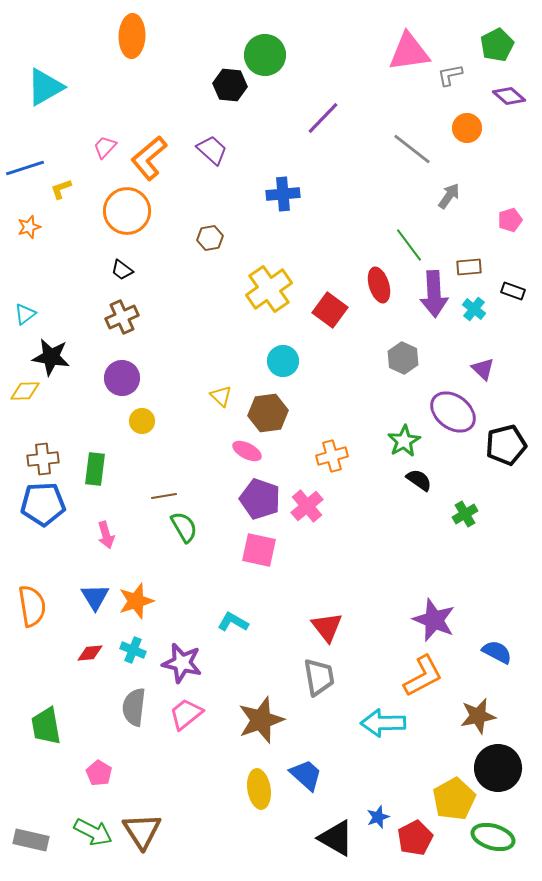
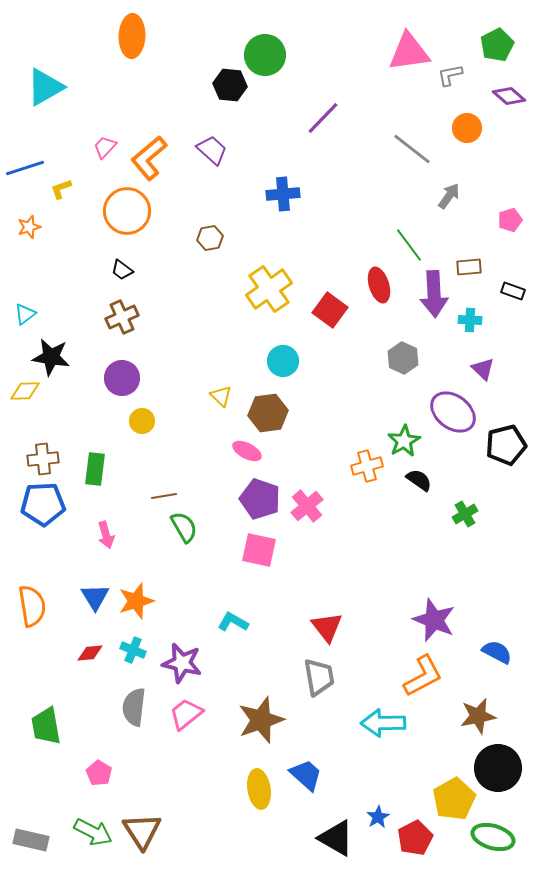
cyan cross at (474, 309): moved 4 px left, 11 px down; rotated 35 degrees counterclockwise
orange cross at (332, 456): moved 35 px right, 10 px down
blue star at (378, 817): rotated 10 degrees counterclockwise
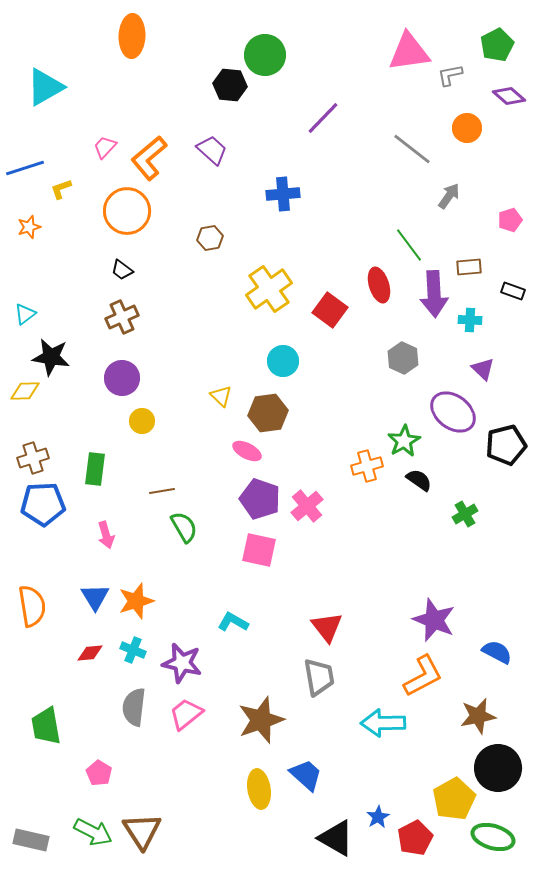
brown cross at (43, 459): moved 10 px left, 1 px up; rotated 12 degrees counterclockwise
brown line at (164, 496): moved 2 px left, 5 px up
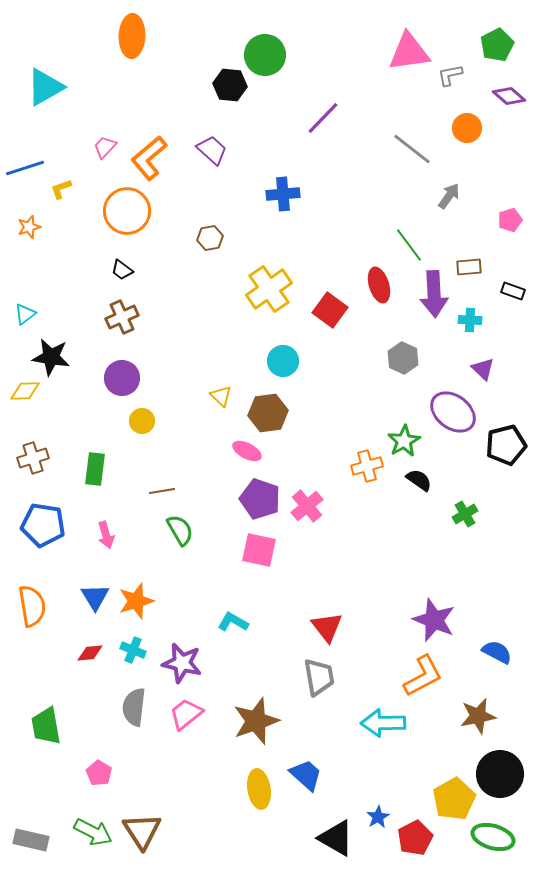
blue pentagon at (43, 504): moved 21 px down; rotated 12 degrees clockwise
green semicircle at (184, 527): moved 4 px left, 3 px down
brown star at (261, 720): moved 5 px left, 1 px down
black circle at (498, 768): moved 2 px right, 6 px down
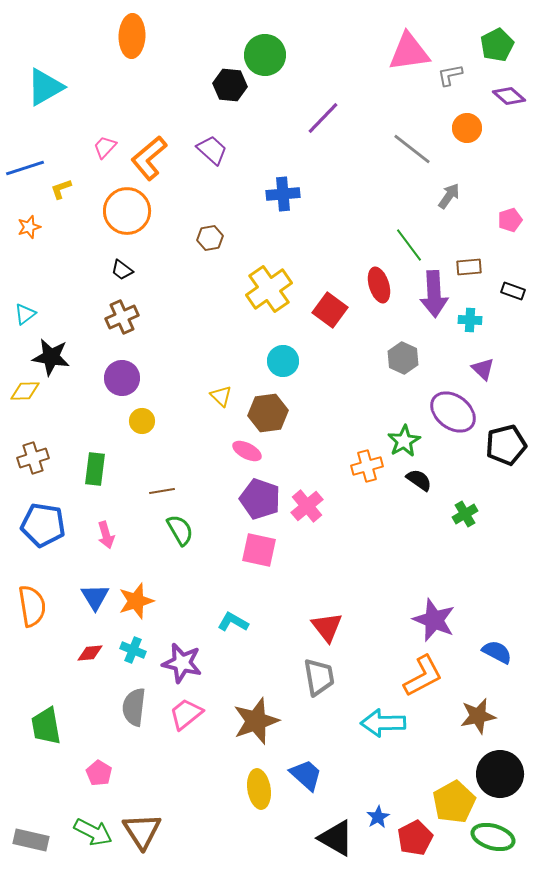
yellow pentagon at (454, 799): moved 3 px down
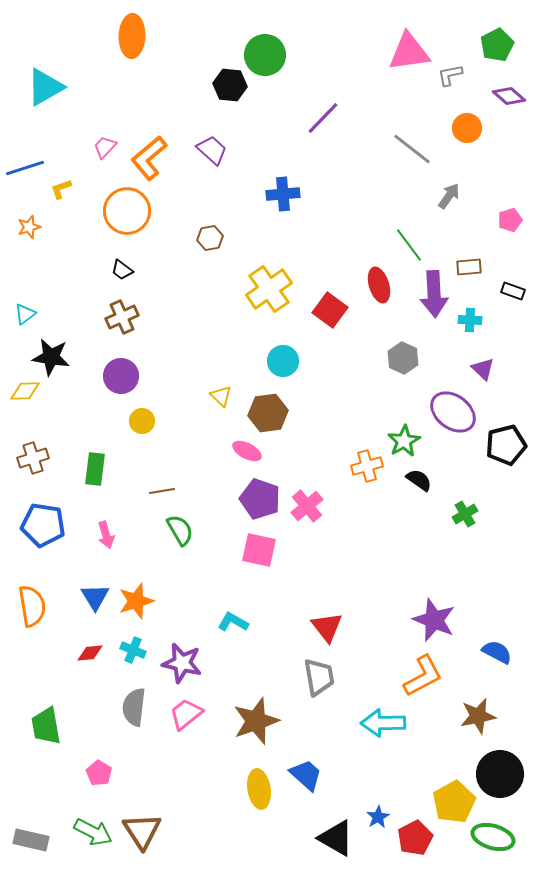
purple circle at (122, 378): moved 1 px left, 2 px up
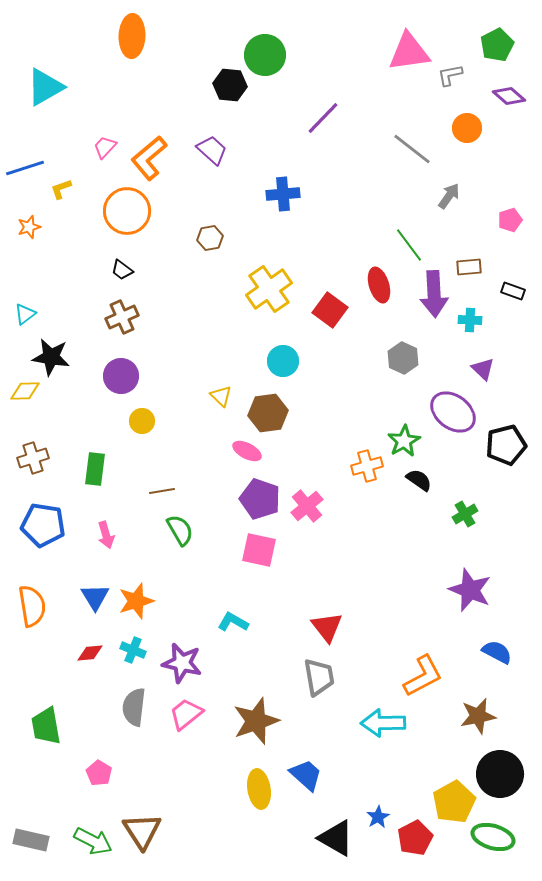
purple star at (434, 620): moved 36 px right, 30 px up
green arrow at (93, 832): moved 9 px down
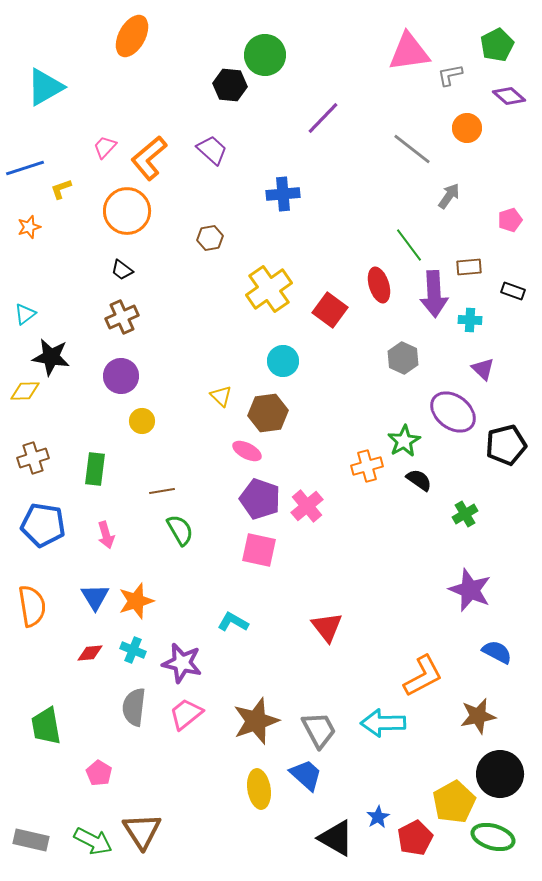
orange ellipse at (132, 36): rotated 27 degrees clockwise
gray trapezoid at (319, 677): moved 53 px down; rotated 18 degrees counterclockwise
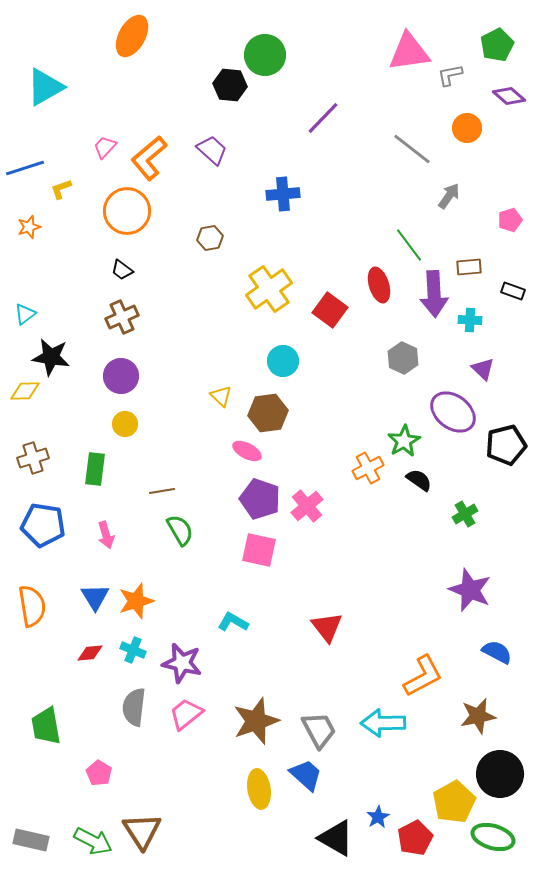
yellow circle at (142, 421): moved 17 px left, 3 px down
orange cross at (367, 466): moved 1 px right, 2 px down; rotated 12 degrees counterclockwise
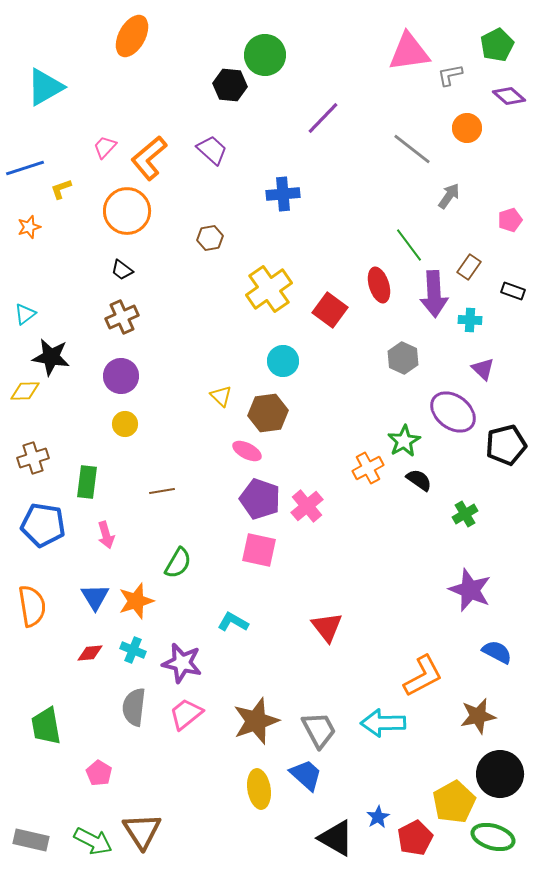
brown rectangle at (469, 267): rotated 50 degrees counterclockwise
green rectangle at (95, 469): moved 8 px left, 13 px down
green semicircle at (180, 530): moved 2 px left, 33 px down; rotated 60 degrees clockwise
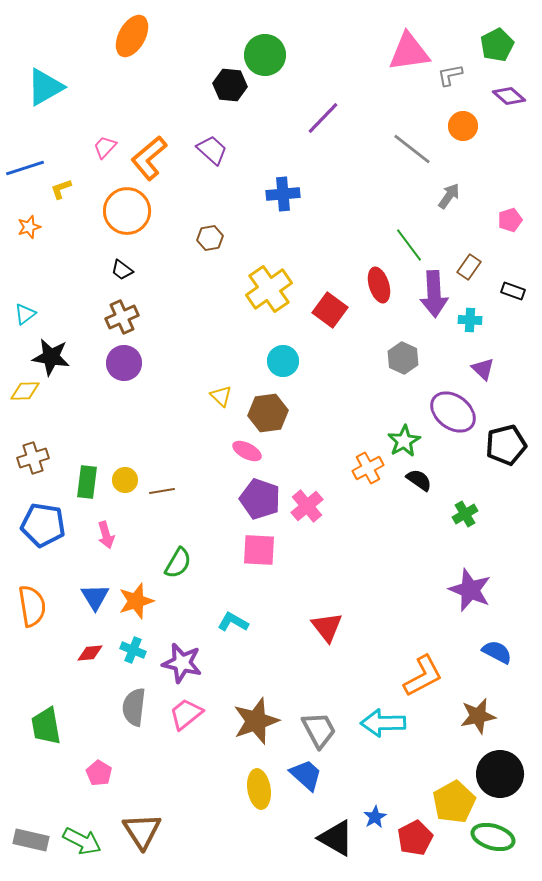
orange circle at (467, 128): moved 4 px left, 2 px up
purple circle at (121, 376): moved 3 px right, 13 px up
yellow circle at (125, 424): moved 56 px down
pink square at (259, 550): rotated 9 degrees counterclockwise
blue star at (378, 817): moved 3 px left
green arrow at (93, 841): moved 11 px left
